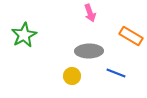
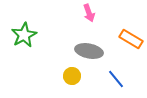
pink arrow: moved 1 px left
orange rectangle: moved 3 px down
gray ellipse: rotated 12 degrees clockwise
blue line: moved 6 px down; rotated 30 degrees clockwise
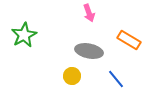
orange rectangle: moved 2 px left, 1 px down
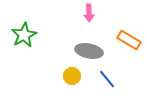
pink arrow: rotated 18 degrees clockwise
blue line: moved 9 px left
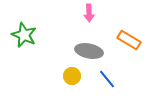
green star: rotated 20 degrees counterclockwise
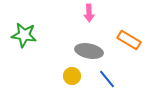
green star: rotated 15 degrees counterclockwise
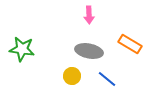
pink arrow: moved 2 px down
green star: moved 2 px left, 14 px down
orange rectangle: moved 1 px right, 4 px down
blue line: rotated 12 degrees counterclockwise
